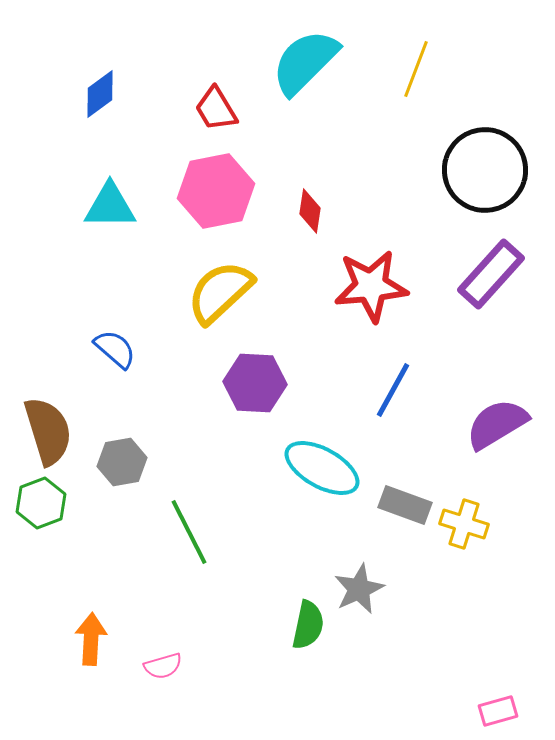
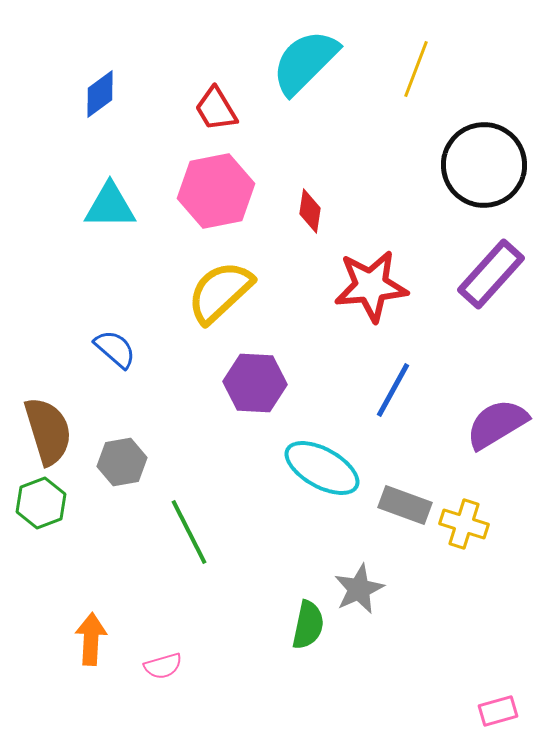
black circle: moved 1 px left, 5 px up
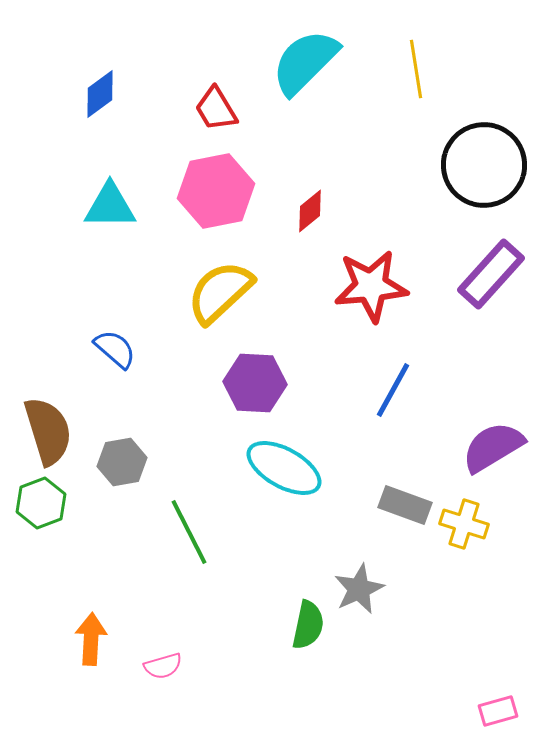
yellow line: rotated 30 degrees counterclockwise
red diamond: rotated 42 degrees clockwise
purple semicircle: moved 4 px left, 23 px down
cyan ellipse: moved 38 px left
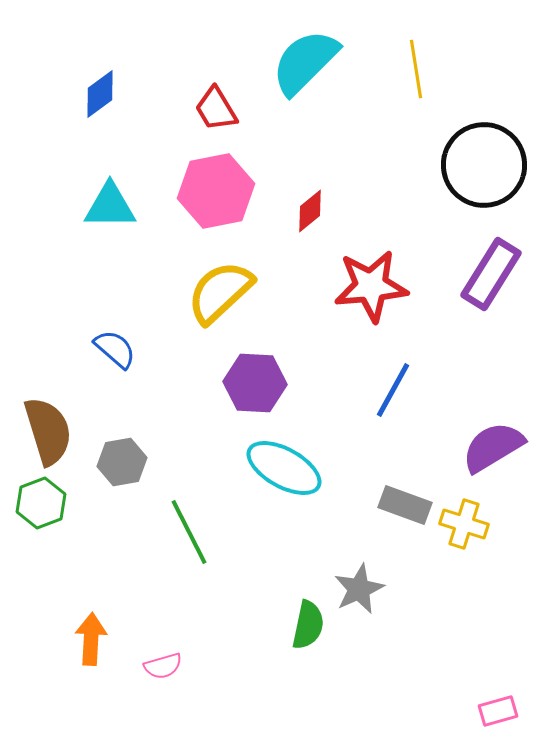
purple rectangle: rotated 10 degrees counterclockwise
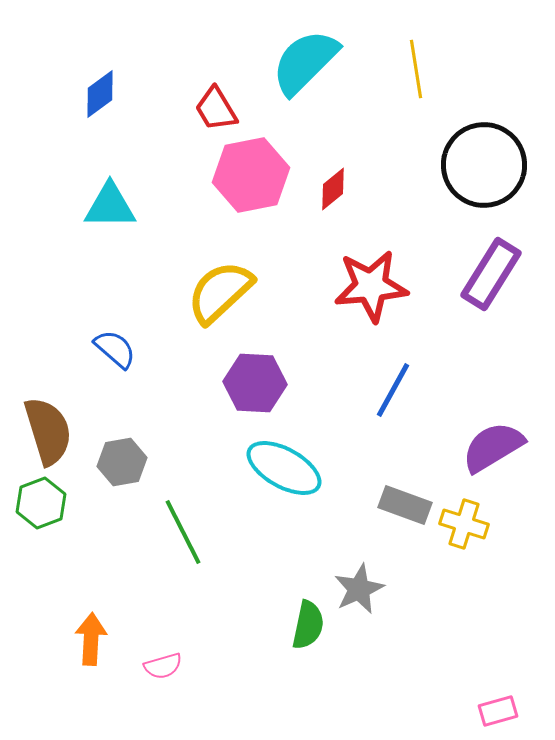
pink hexagon: moved 35 px right, 16 px up
red diamond: moved 23 px right, 22 px up
green line: moved 6 px left
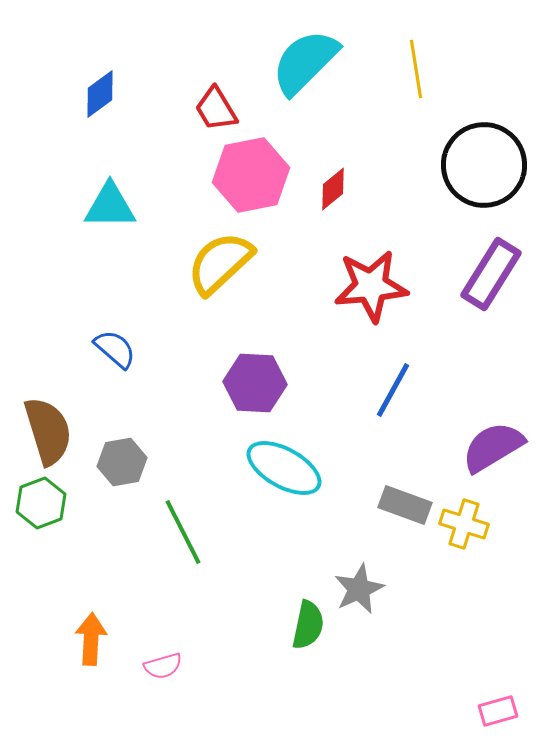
yellow semicircle: moved 29 px up
